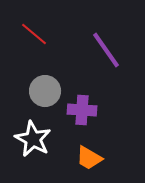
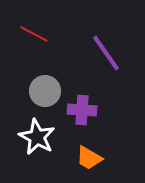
red line: rotated 12 degrees counterclockwise
purple line: moved 3 px down
white star: moved 4 px right, 2 px up
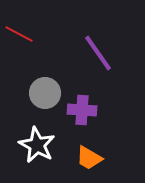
red line: moved 15 px left
purple line: moved 8 px left
gray circle: moved 2 px down
white star: moved 8 px down
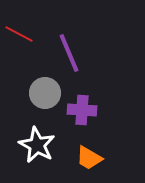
purple line: moved 29 px left; rotated 12 degrees clockwise
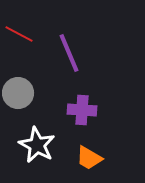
gray circle: moved 27 px left
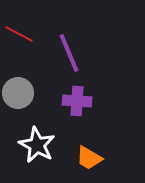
purple cross: moved 5 px left, 9 px up
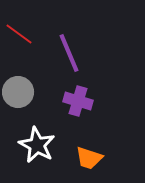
red line: rotated 8 degrees clockwise
gray circle: moved 1 px up
purple cross: moved 1 px right; rotated 12 degrees clockwise
orange trapezoid: rotated 12 degrees counterclockwise
